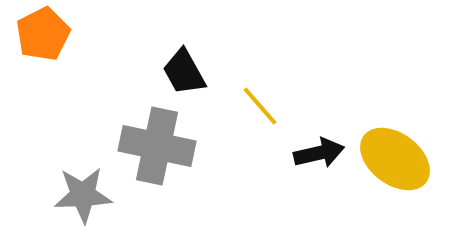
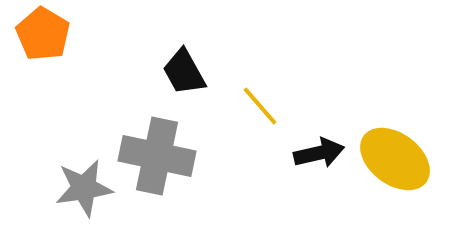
orange pentagon: rotated 14 degrees counterclockwise
gray cross: moved 10 px down
gray star: moved 1 px right, 7 px up; rotated 6 degrees counterclockwise
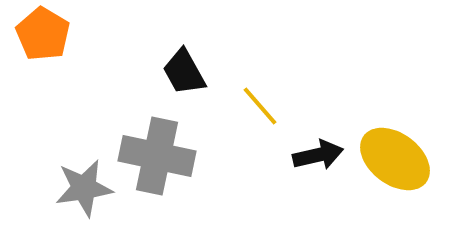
black arrow: moved 1 px left, 2 px down
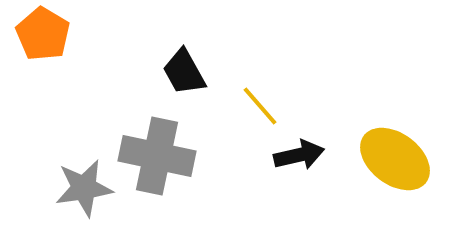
black arrow: moved 19 px left
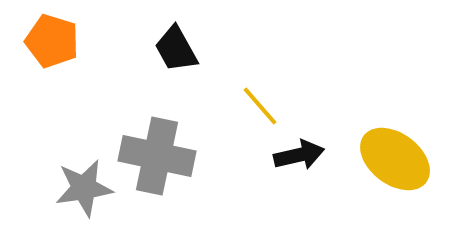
orange pentagon: moved 9 px right, 7 px down; rotated 14 degrees counterclockwise
black trapezoid: moved 8 px left, 23 px up
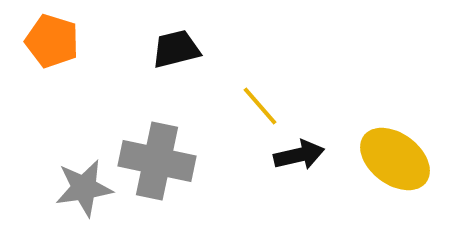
black trapezoid: rotated 105 degrees clockwise
gray cross: moved 5 px down
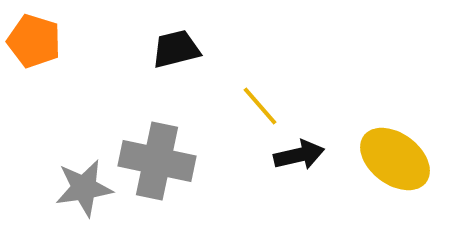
orange pentagon: moved 18 px left
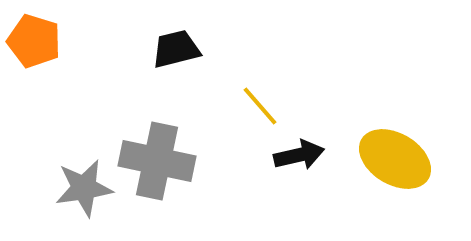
yellow ellipse: rotated 6 degrees counterclockwise
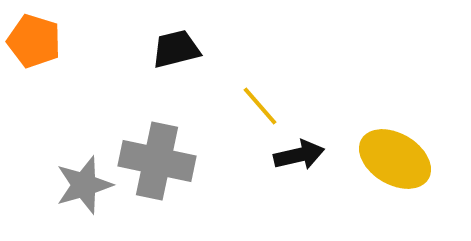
gray star: moved 3 px up; rotated 8 degrees counterclockwise
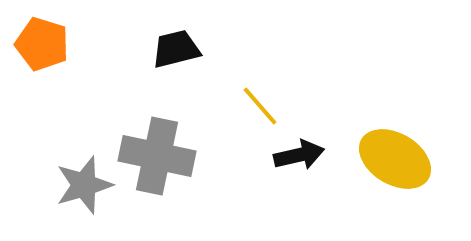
orange pentagon: moved 8 px right, 3 px down
gray cross: moved 5 px up
